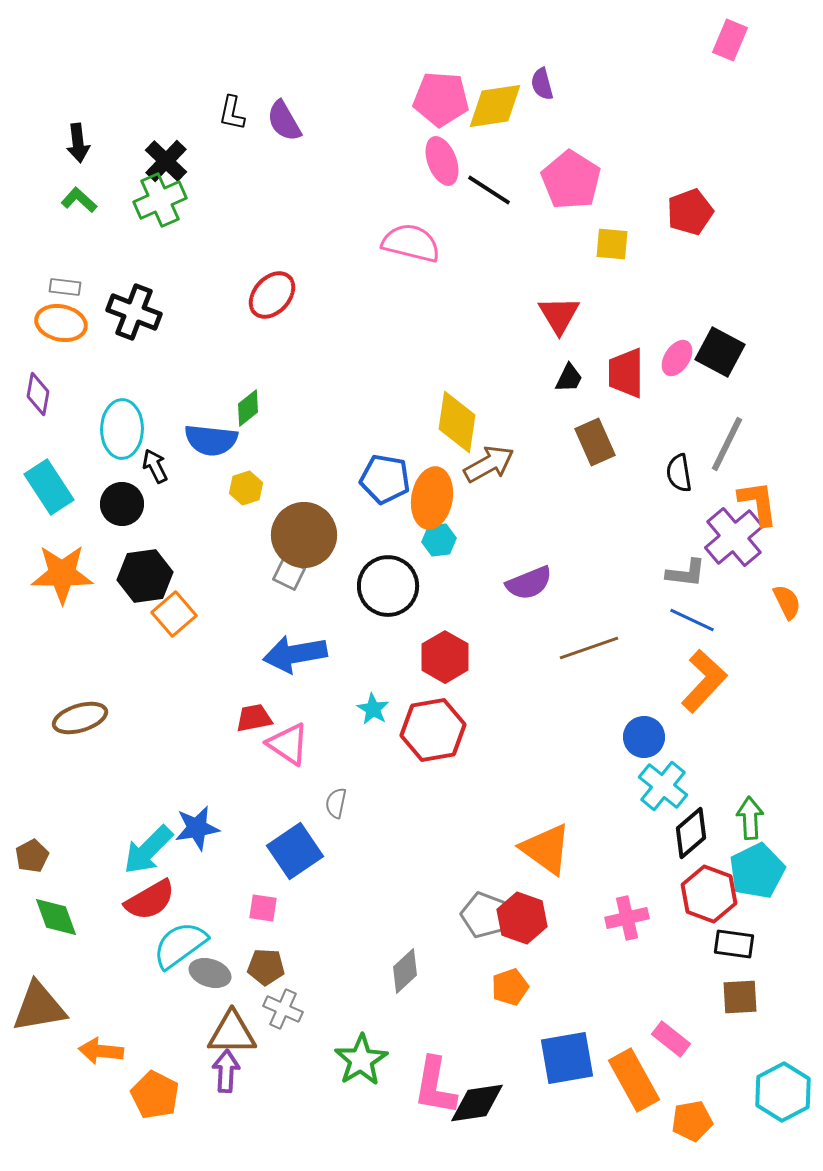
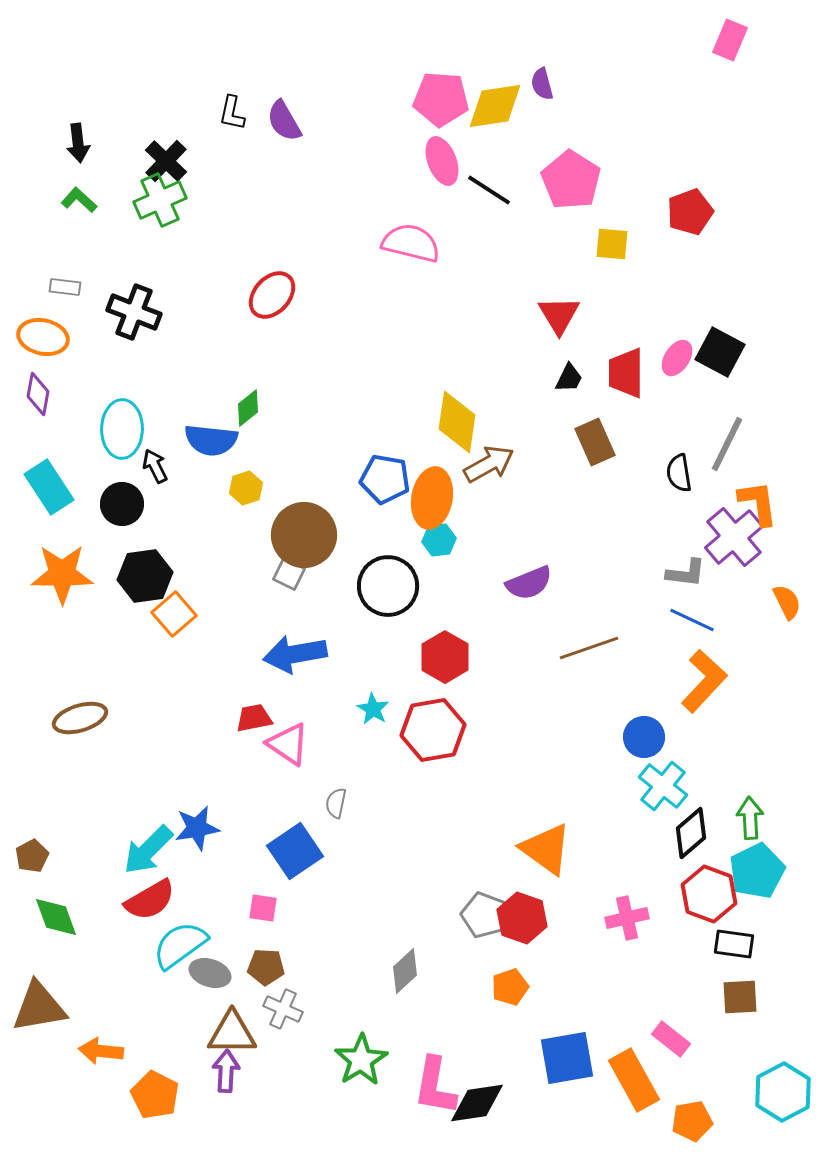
orange ellipse at (61, 323): moved 18 px left, 14 px down
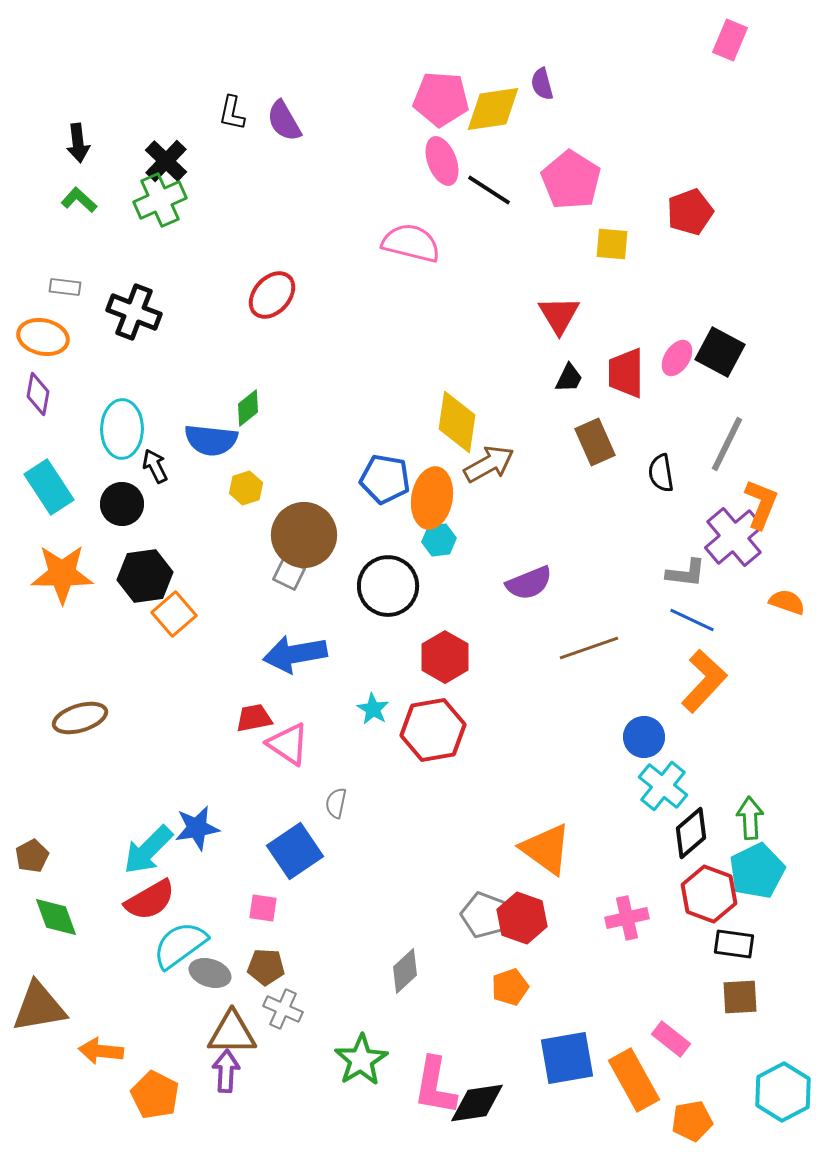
yellow diamond at (495, 106): moved 2 px left, 3 px down
black semicircle at (679, 473): moved 18 px left
orange L-shape at (758, 503): moved 3 px right, 1 px down; rotated 30 degrees clockwise
orange semicircle at (787, 602): rotated 45 degrees counterclockwise
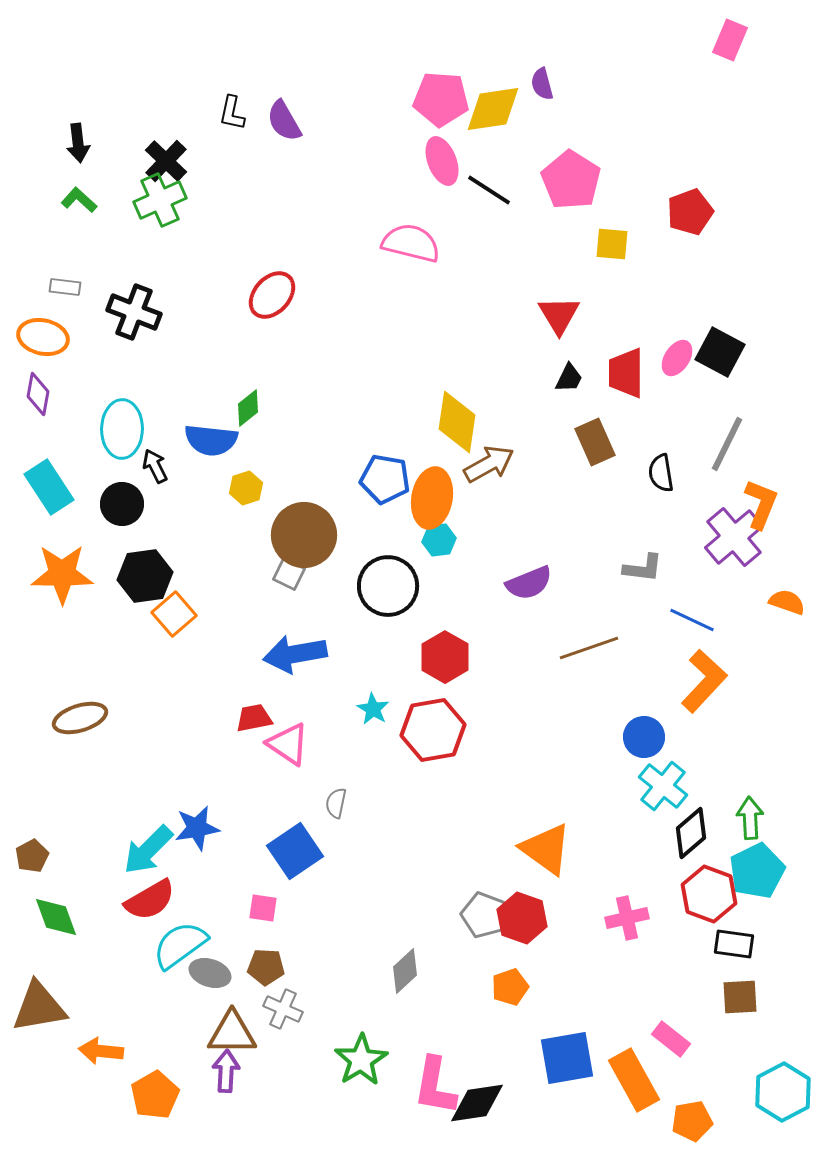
gray L-shape at (686, 573): moved 43 px left, 5 px up
orange pentagon at (155, 1095): rotated 15 degrees clockwise
